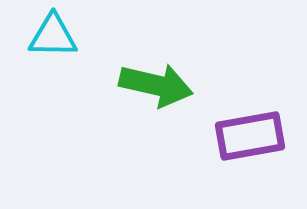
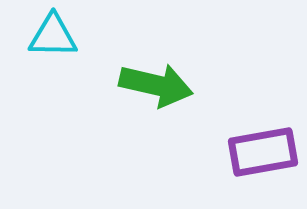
purple rectangle: moved 13 px right, 16 px down
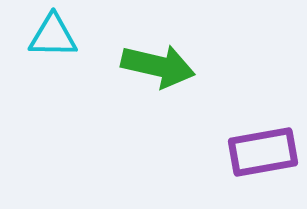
green arrow: moved 2 px right, 19 px up
